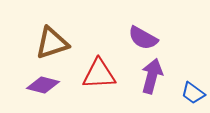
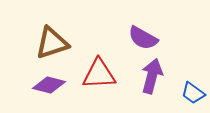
purple diamond: moved 6 px right
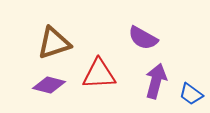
brown triangle: moved 2 px right
purple arrow: moved 4 px right, 5 px down
blue trapezoid: moved 2 px left, 1 px down
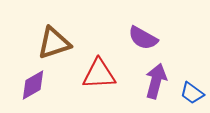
purple diamond: moved 16 px left; rotated 44 degrees counterclockwise
blue trapezoid: moved 1 px right, 1 px up
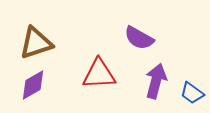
purple semicircle: moved 4 px left
brown triangle: moved 18 px left
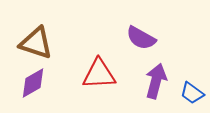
purple semicircle: moved 2 px right
brown triangle: rotated 36 degrees clockwise
purple diamond: moved 2 px up
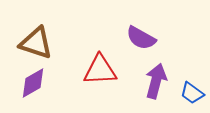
red triangle: moved 1 px right, 4 px up
